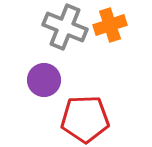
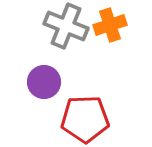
gray cross: moved 1 px right, 1 px up
purple circle: moved 2 px down
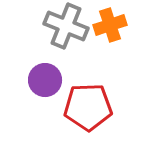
purple circle: moved 1 px right, 2 px up
red pentagon: moved 3 px right, 12 px up
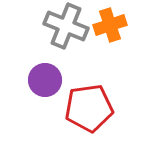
red pentagon: moved 1 px right, 1 px down; rotated 6 degrees counterclockwise
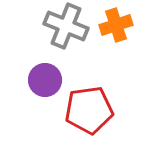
orange cross: moved 6 px right
red pentagon: moved 2 px down
